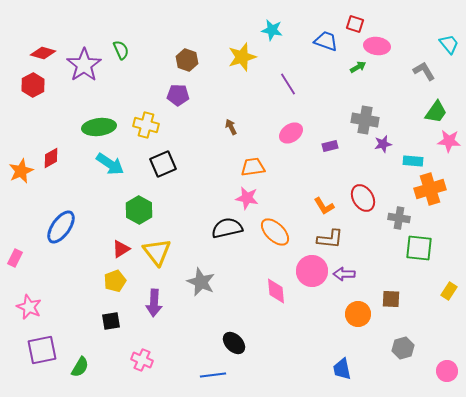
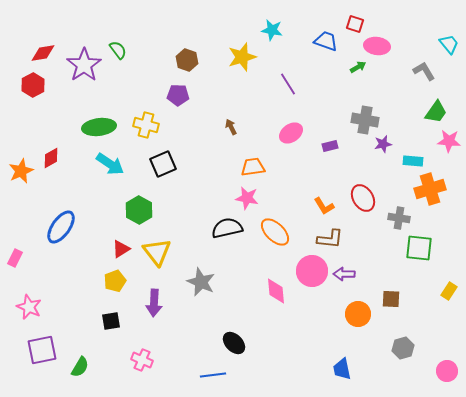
green semicircle at (121, 50): moved 3 px left; rotated 12 degrees counterclockwise
red diamond at (43, 53): rotated 25 degrees counterclockwise
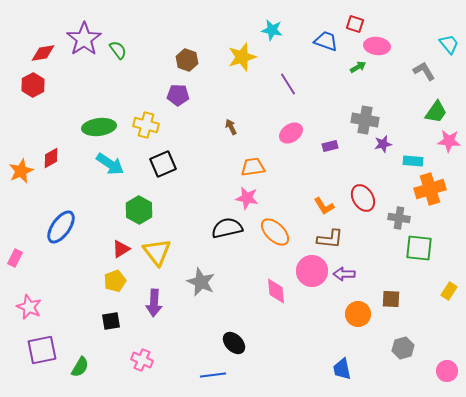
purple star at (84, 65): moved 26 px up
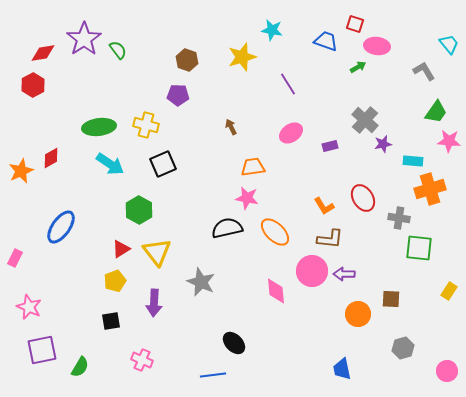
gray cross at (365, 120): rotated 32 degrees clockwise
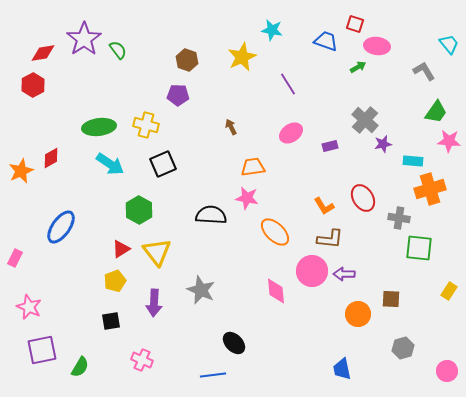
yellow star at (242, 57): rotated 8 degrees counterclockwise
black semicircle at (227, 228): moved 16 px left, 13 px up; rotated 16 degrees clockwise
gray star at (201, 282): moved 8 px down
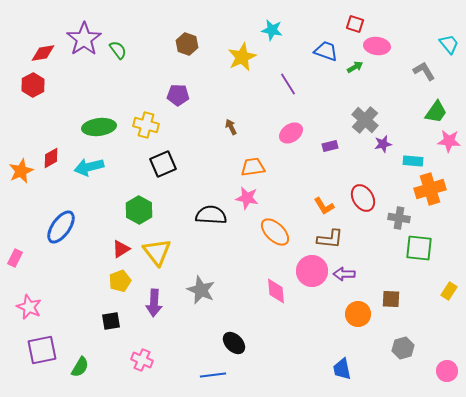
blue trapezoid at (326, 41): moved 10 px down
brown hexagon at (187, 60): moved 16 px up
green arrow at (358, 67): moved 3 px left
cyan arrow at (110, 164): moved 21 px left, 3 px down; rotated 132 degrees clockwise
yellow pentagon at (115, 281): moved 5 px right
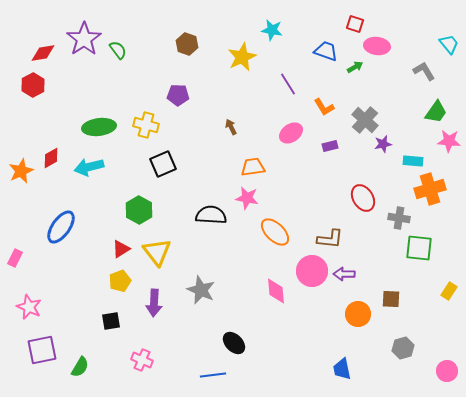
orange L-shape at (324, 206): moved 99 px up
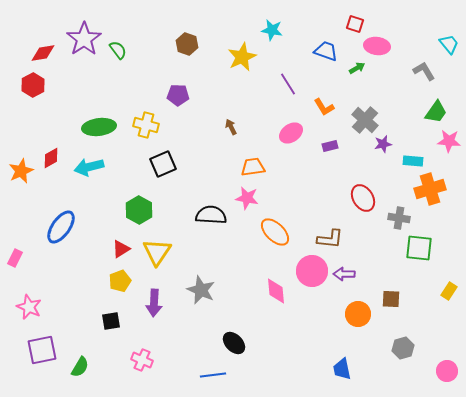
green arrow at (355, 67): moved 2 px right, 1 px down
yellow triangle at (157, 252): rotated 12 degrees clockwise
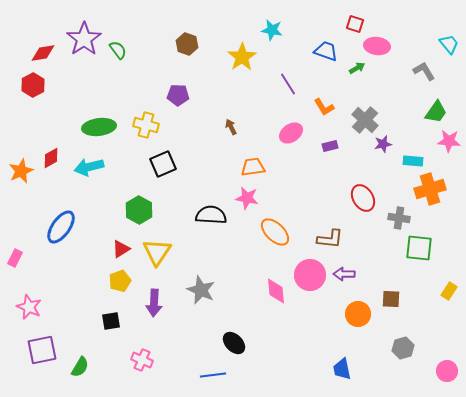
yellow star at (242, 57): rotated 8 degrees counterclockwise
pink circle at (312, 271): moved 2 px left, 4 px down
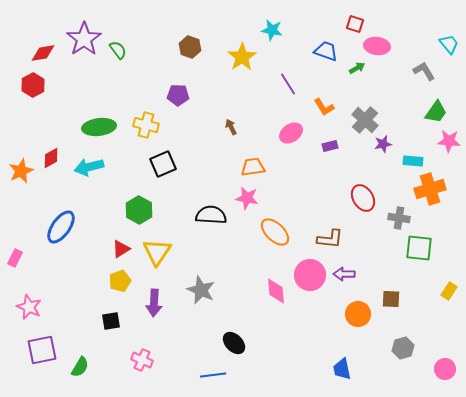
brown hexagon at (187, 44): moved 3 px right, 3 px down
pink circle at (447, 371): moved 2 px left, 2 px up
